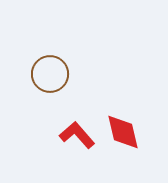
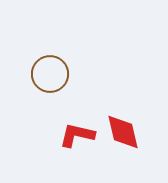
red L-shape: rotated 36 degrees counterclockwise
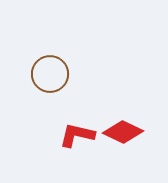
red diamond: rotated 51 degrees counterclockwise
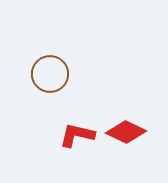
red diamond: moved 3 px right
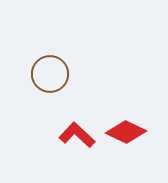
red L-shape: rotated 30 degrees clockwise
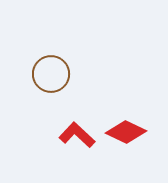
brown circle: moved 1 px right
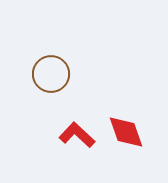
red diamond: rotated 45 degrees clockwise
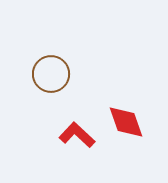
red diamond: moved 10 px up
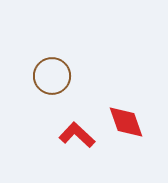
brown circle: moved 1 px right, 2 px down
